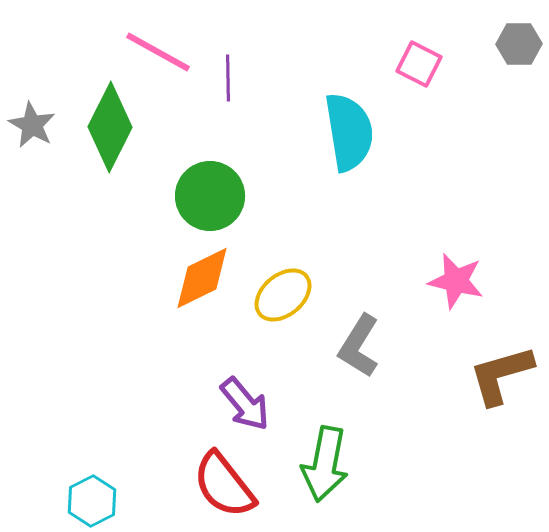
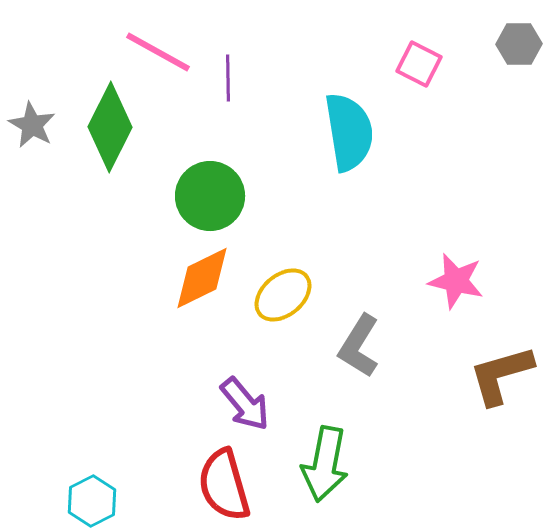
red semicircle: rotated 22 degrees clockwise
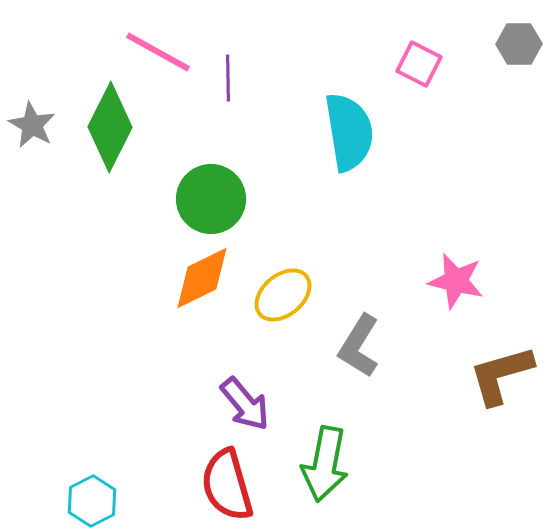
green circle: moved 1 px right, 3 px down
red semicircle: moved 3 px right
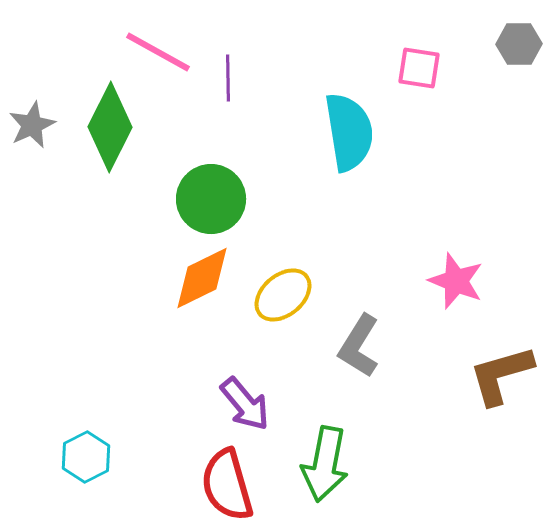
pink square: moved 4 px down; rotated 18 degrees counterclockwise
gray star: rotated 18 degrees clockwise
pink star: rotated 8 degrees clockwise
cyan hexagon: moved 6 px left, 44 px up
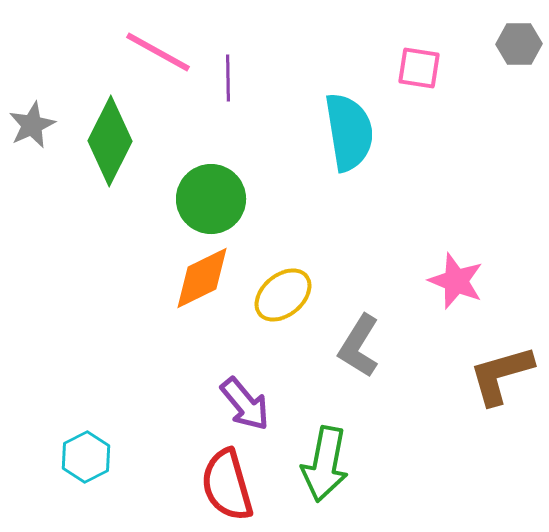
green diamond: moved 14 px down
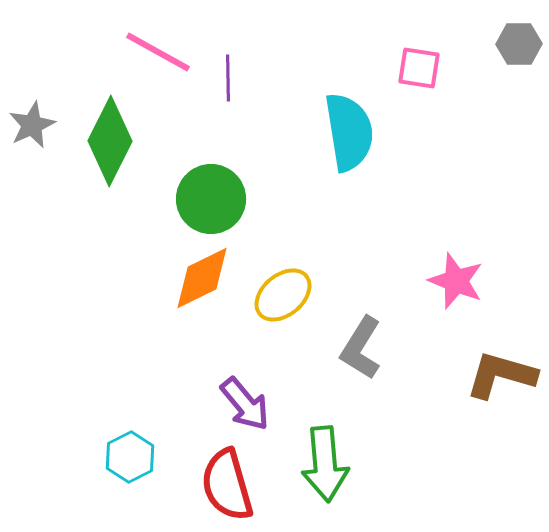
gray L-shape: moved 2 px right, 2 px down
brown L-shape: rotated 32 degrees clockwise
cyan hexagon: moved 44 px right
green arrow: rotated 16 degrees counterclockwise
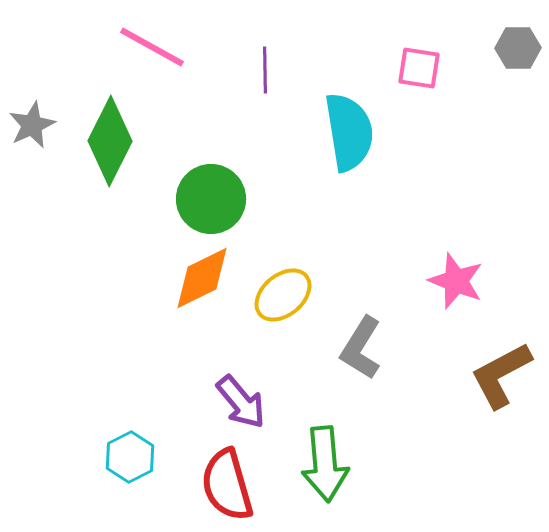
gray hexagon: moved 1 px left, 4 px down
pink line: moved 6 px left, 5 px up
purple line: moved 37 px right, 8 px up
brown L-shape: rotated 44 degrees counterclockwise
purple arrow: moved 4 px left, 2 px up
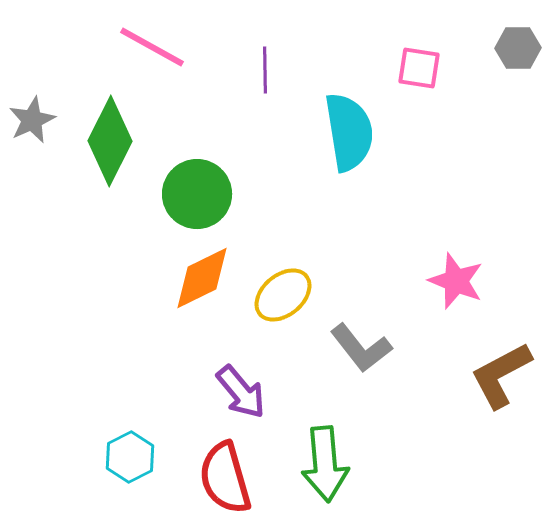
gray star: moved 5 px up
green circle: moved 14 px left, 5 px up
gray L-shape: rotated 70 degrees counterclockwise
purple arrow: moved 10 px up
red semicircle: moved 2 px left, 7 px up
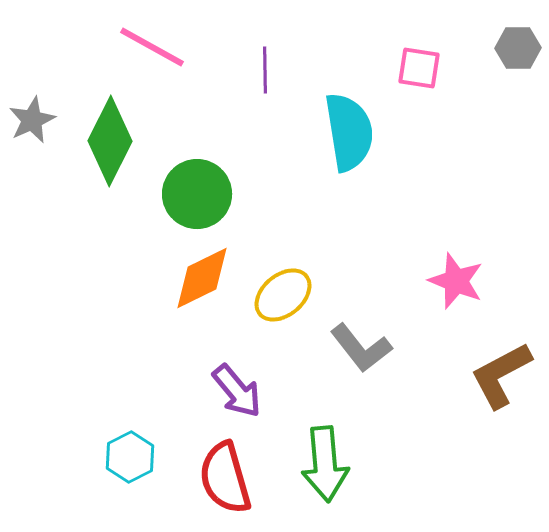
purple arrow: moved 4 px left, 1 px up
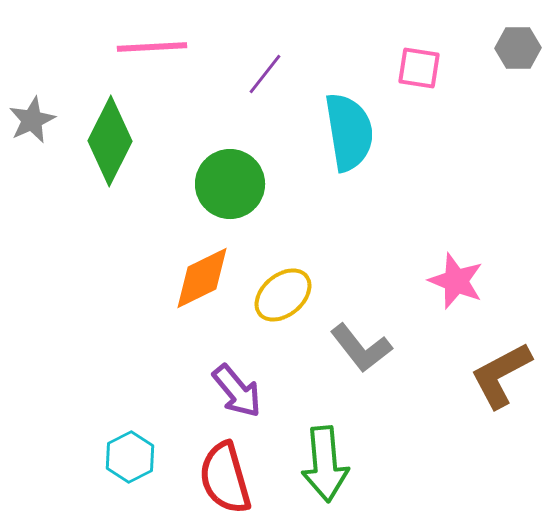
pink line: rotated 32 degrees counterclockwise
purple line: moved 4 px down; rotated 39 degrees clockwise
green circle: moved 33 px right, 10 px up
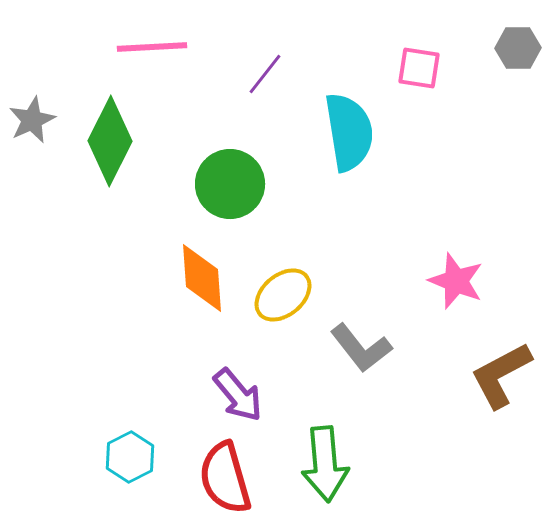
orange diamond: rotated 68 degrees counterclockwise
purple arrow: moved 1 px right, 4 px down
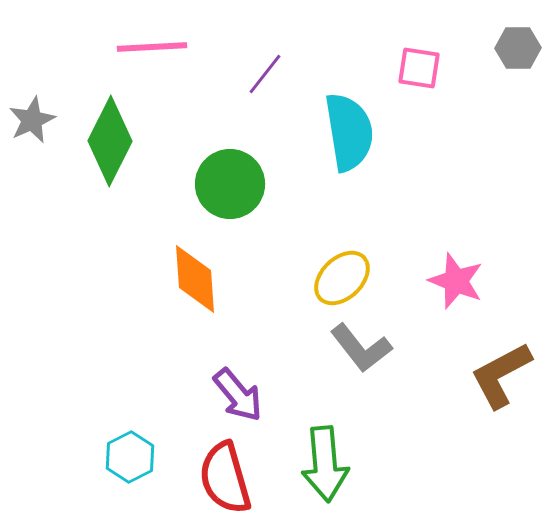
orange diamond: moved 7 px left, 1 px down
yellow ellipse: moved 59 px right, 17 px up; rotated 4 degrees counterclockwise
